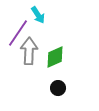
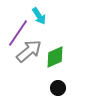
cyan arrow: moved 1 px right, 1 px down
gray arrow: rotated 48 degrees clockwise
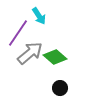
gray arrow: moved 1 px right, 2 px down
green diamond: rotated 65 degrees clockwise
black circle: moved 2 px right
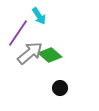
green diamond: moved 5 px left, 2 px up
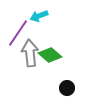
cyan arrow: rotated 102 degrees clockwise
gray arrow: rotated 56 degrees counterclockwise
black circle: moved 7 px right
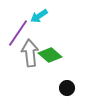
cyan arrow: rotated 12 degrees counterclockwise
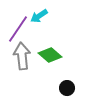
purple line: moved 4 px up
gray arrow: moved 8 px left, 3 px down
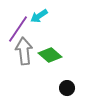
gray arrow: moved 2 px right, 5 px up
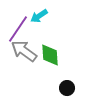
gray arrow: rotated 48 degrees counterclockwise
green diamond: rotated 45 degrees clockwise
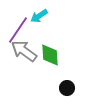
purple line: moved 1 px down
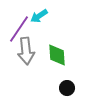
purple line: moved 1 px right, 1 px up
gray arrow: moved 2 px right; rotated 132 degrees counterclockwise
green diamond: moved 7 px right
